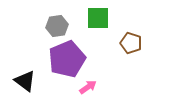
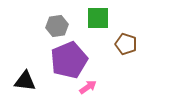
brown pentagon: moved 5 px left, 1 px down
purple pentagon: moved 2 px right, 1 px down
black triangle: rotated 30 degrees counterclockwise
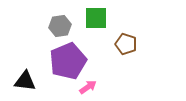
green square: moved 2 px left
gray hexagon: moved 3 px right
purple pentagon: moved 1 px left, 1 px down
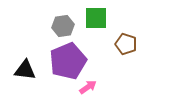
gray hexagon: moved 3 px right
black triangle: moved 11 px up
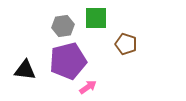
purple pentagon: rotated 9 degrees clockwise
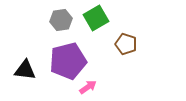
green square: rotated 30 degrees counterclockwise
gray hexagon: moved 2 px left, 6 px up
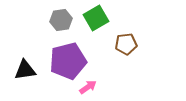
brown pentagon: rotated 25 degrees counterclockwise
black triangle: rotated 15 degrees counterclockwise
